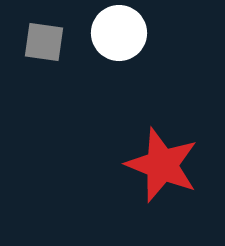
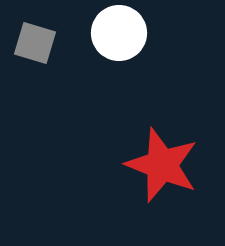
gray square: moved 9 px left, 1 px down; rotated 9 degrees clockwise
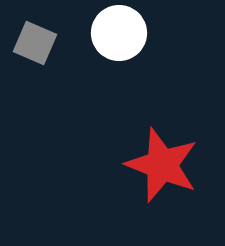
gray square: rotated 6 degrees clockwise
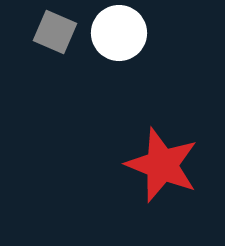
gray square: moved 20 px right, 11 px up
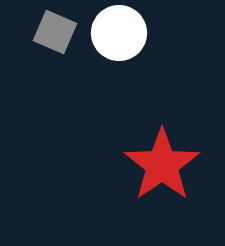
red star: rotated 16 degrees clockwise
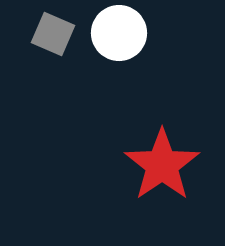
gray square: moved 2 px left, 2 px down
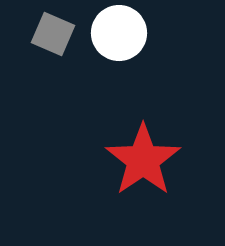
red star: moved 19 px left, 5 px up
